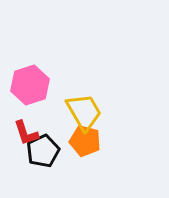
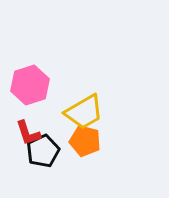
yellow trapezoid: rotated 90 degrees clockwise
red L-shape: moved 2 px right
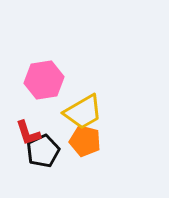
pink hexagon: moved 14 px right, 5 px up; rotated 9 degrees clockwise
yellow trapezoid: moved 1 px left
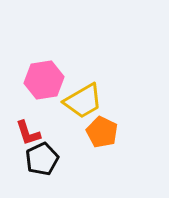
yellow trapezoid: moved 11 px up
orange pentagon: moved 17 px right, 9 px up; rotated 12 degrees clockwise
black pentagon: moved 1 px left, 8 px down
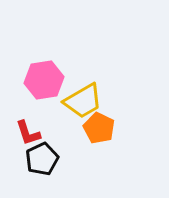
orange pentagon: moved 3 px left, 4 px up
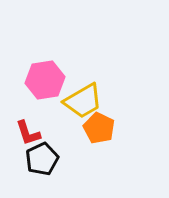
pink hexagon: moved 1 px right
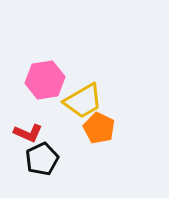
red L-shape: rotated 48 degrees counterclockwise
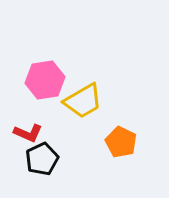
orange pentagon: moved 22 px right, 14 px down
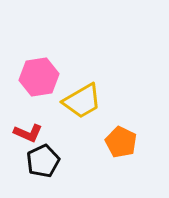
pink hexagon: moved 6 px left, 3 px up
yellow trapezoid: moved 1 px left
black pentagon: moved 1 px right, 2 px down
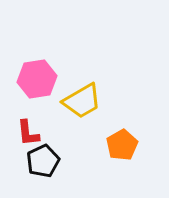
pink hexagon: moved 2 px left, 2 px down
red L-shape: rotated 60 degrees clockwise
orange pentagon: moved 1 px right, 3 px down; rotated 16 degrees clockwise
